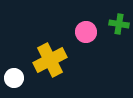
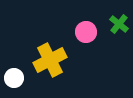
green cross: rotated 30 degrees clockwise
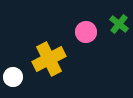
yellow cross: moved 1 px left, 1 px up
white circle: moved 1 px left, 1 px up
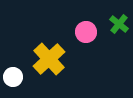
yellow cross: rotated 16 degrees counterclockwise
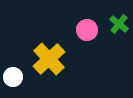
pink circle: moved 1 px right, 2 px up
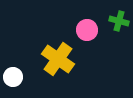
green cross: moved 3 px up; rotated 24 degrees counterclockwise
yellow cross: moved 9 px right; rotated 12 degrees counterclockwise
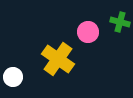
green cross: moved 1 px right, 1 px down
pink circle: moved 1 px right, 2 px down
